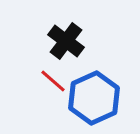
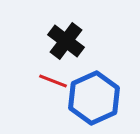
red line: rotated 20 degrees counterclockwise
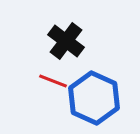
blue hexagon: rotated 12 degrees counterclockwise
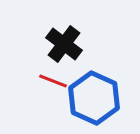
black cross: moved 2 px left, 3 px down
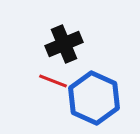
black cross: rotated 30 degrees clockwise
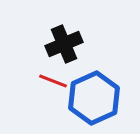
blue hexagon: rotated 12 degrees clockwise
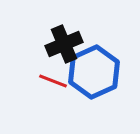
blue hexagon: moved 26 px up
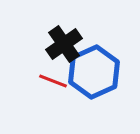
black cross: rotated 12 degrees counterclockwise
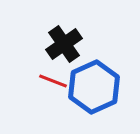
blue hexagon: moved 15 px down
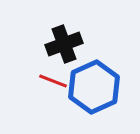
black cross: rotated 15 degrees clockwise
